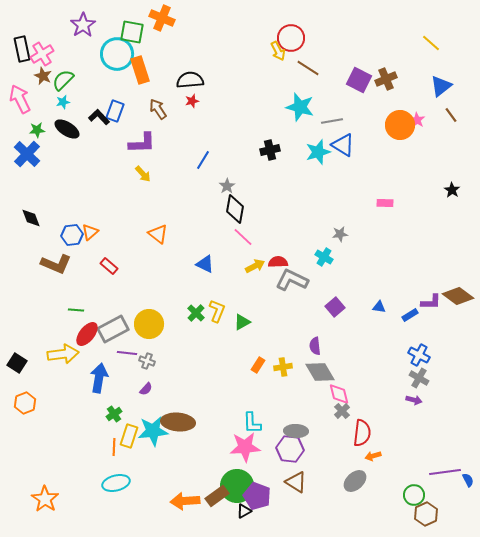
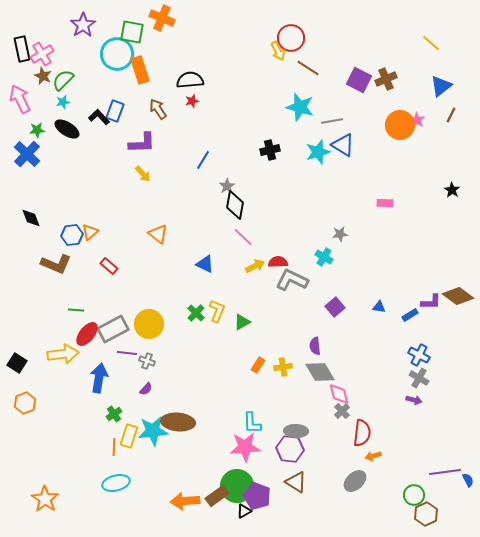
brown line at (451, 115): rotated 63 degrees clockwise
black diamond at (235, 209): moved 4 px up
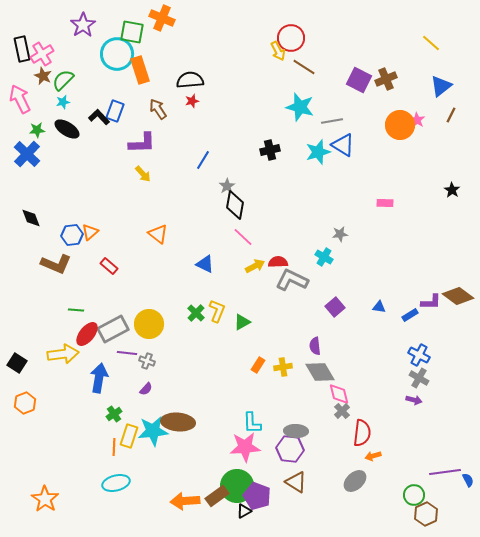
brown line at (308, 68): moved 4 px left, 1 px up
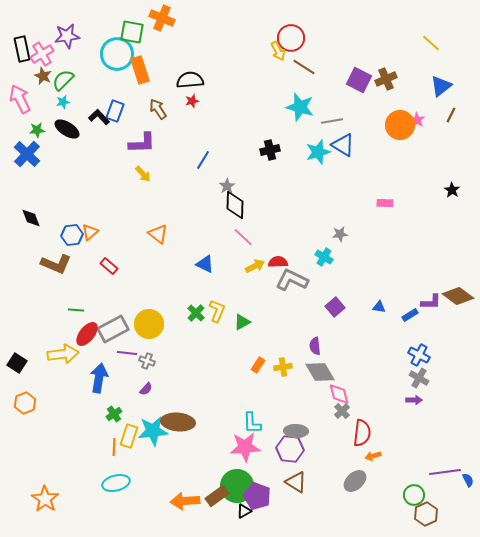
purple star at (83, 25): moved 16 px left, 11 px down; rotated 25 degrees clockwise
black diamond at (235, 205): rotated 8 degrees counterclockwise
purple arrow at (414, 400): rotated 14 degrees counterclockwise
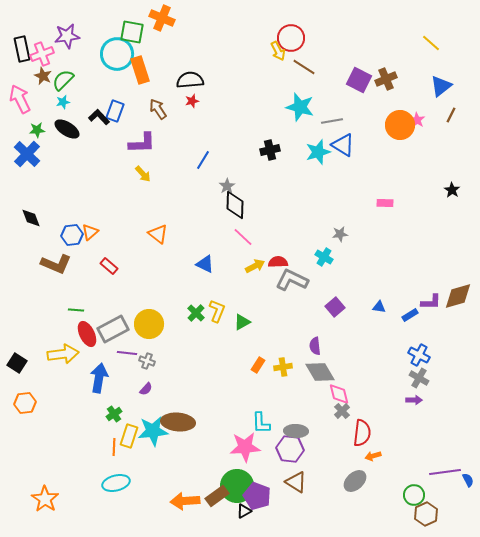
pink cross at (42, 54): rotated 10 degrees clockwise
brown diamond at (458, 296): rotated 52 degrees counterclockwise
red ellipse at (87, 334): rotated 65 degrees counterclockwise
orange hexagon at (25, 403): rotated 15 degrees clockwise
cyan L-shape at (252, 423): moved 9 px right
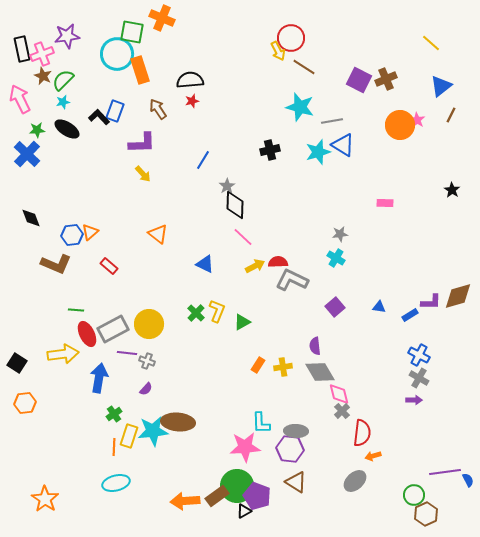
cyan cross at (324, 257): moved 12 px right, 1 px down
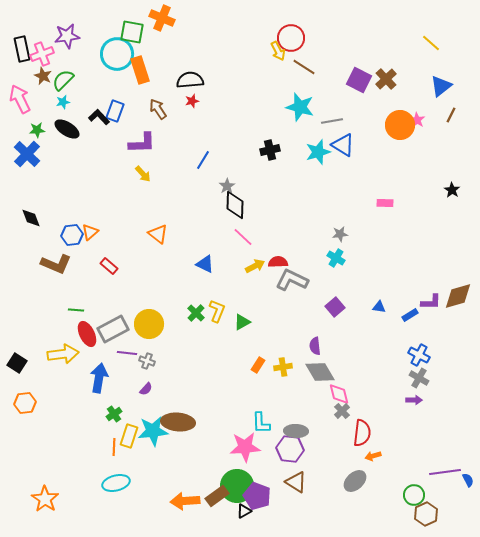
brown cross at (386, 79): rotated 20 degrees counterclockwise
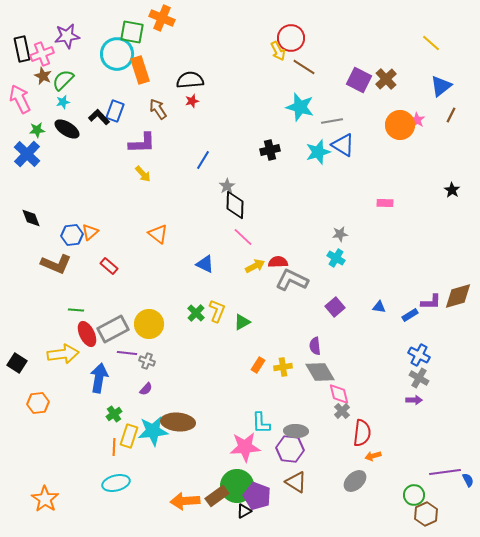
orange hexagon at (25, 403): moved 13 px right
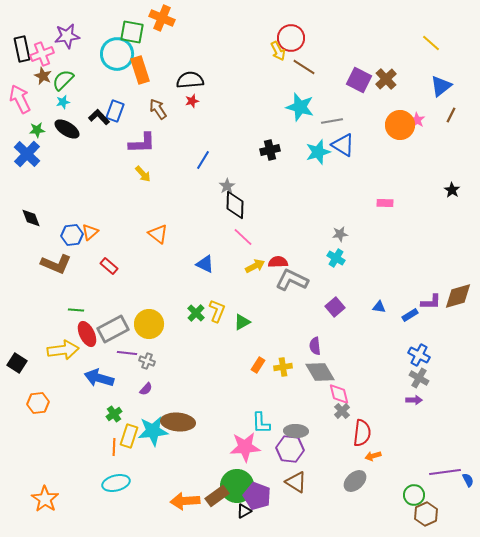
yellow arrow at (63, 354): moved 4 px up
blue arrow at (99, 378): rotated 84 degrees counterclockwise
